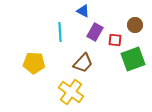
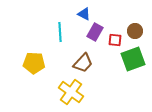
blue triangle: moved 1 px right, 3 px down
brown circle: moved 6 px down
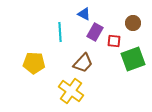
brown circle: moved 2 px left, 8 px up
red square: moved 1 px left, 1 px down
yellow cross: moved 1 px up
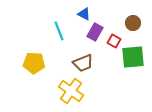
cyan line: moved 1 px left, 1 px up; rotated 18 degrees counterclockwise
red square: rotated 24 degrees clockwise
green square: moved 2 px up; rotated 15 degrees clockwise
brown trapezoid: rotated 25 degrees clockwise
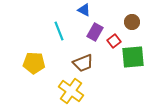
blue triangle: moved 4 px up
brown circle: moved 1 px left, 1 px up
red square: rotated 24 degrees clockwise
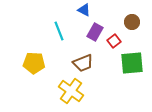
green square: moved 1 px left, 6 px down
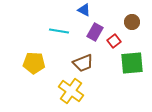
cyan line: rotated 60 degrees counterclockwise
